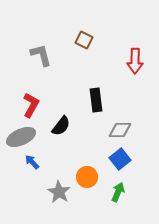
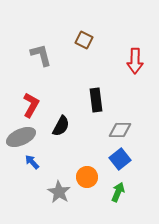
black semicircle: rotated 10 degrees counterclockwise
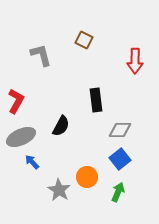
red L-shape: moved 15 px left, 4 px up
gray star: moved 2 px up
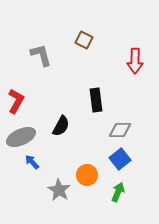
orange circle: moved 2 px up
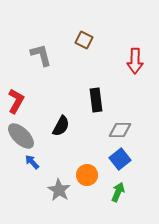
gray ellipse: moved 1 px up; rotated 68 degrees clockwise
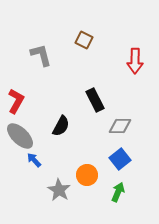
black rectangle: moved 1 px left; rotated 20 degrees counterclockwise
gray diamond: moved 4 px up
gray ellipse: moved 1 px left
blue arrow: moved 2 px right, 2 px up
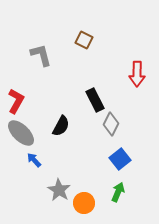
red arrow: moved 2 px right, 13 px down
gray diamond: moved 9 px left, 2 px up; rotated 65 degrees counterclockwise
gray ellipse: moved 1 px right, 3 px up
orange circle: moved 3 px left, 28 px down
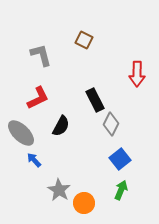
red L-shape: moved 22 px right, 3 px up; rotated 35 degrees clockwise
green arrow: moved 3 px right, 2 px up
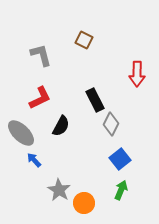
red L-shape: moved 2 px right
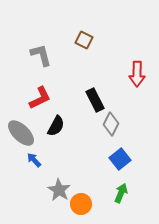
black semicircle: moved 5 px left
green arrow: moved 3 px down
orange circle: moved 3 px left, 1 px down
